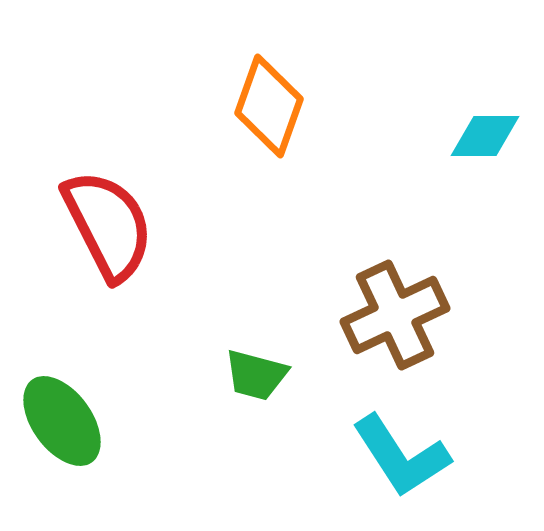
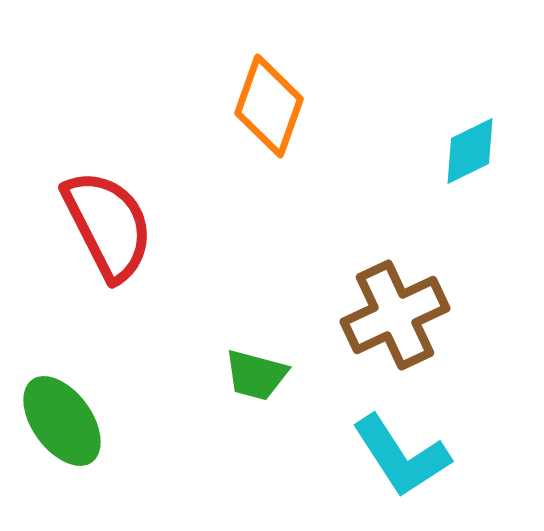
cyan diamond: moved 15 px left, 15 px down; rotated 26 degrees counterclockwise
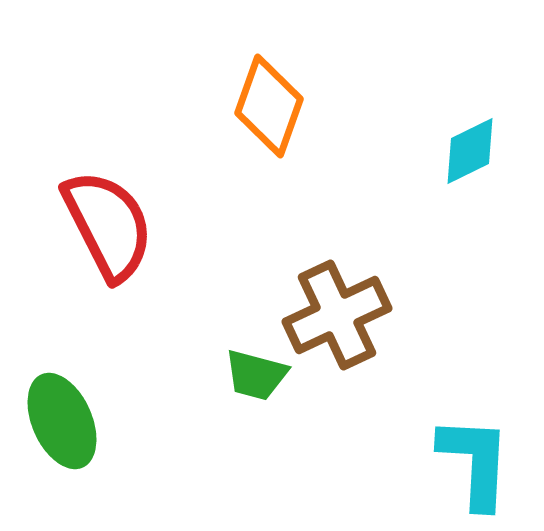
brown cross: moved 58 px left
green ellipse: rotated 12 degrees clockwise
cyan L-shape: moved 74 px right, 6 px down; rotated 144 degrees counterclockwise
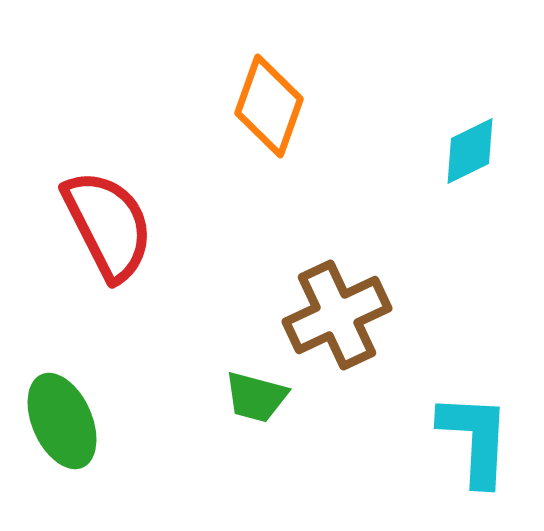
green trapezoid: moved 22 px down
cyan L-shape: moved 23 px up
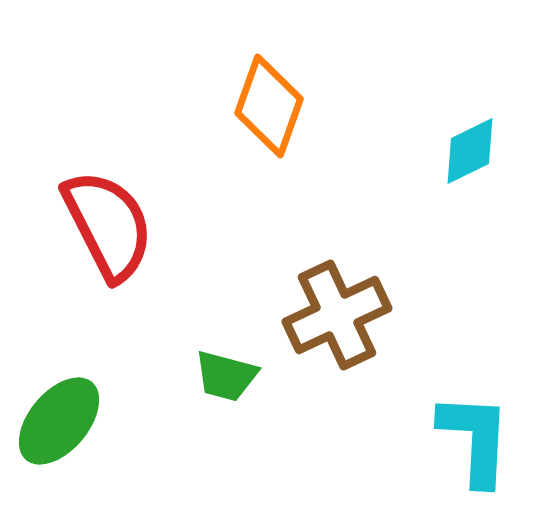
green trapezoid: moved 30 px left, 21 px up
green ellipse: moved 3 px left; rotated 64 degrees clockwise
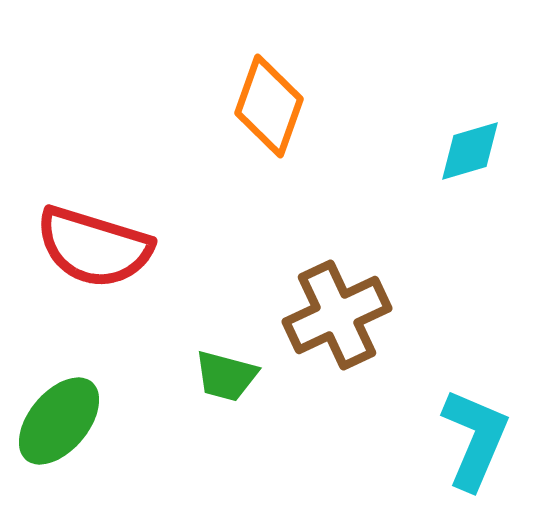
cyan diamond: rotated 10 degrees clockwise
red semicircle: moved 14 px left, 22 px down; rotated 134 degrees clockwise
cyan L-shape: rotated 20 degrees clockwise
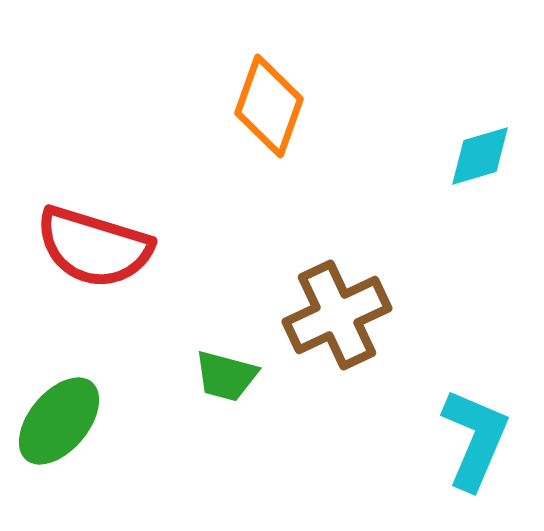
cyan diamond: moved 10 px right, 5 px down
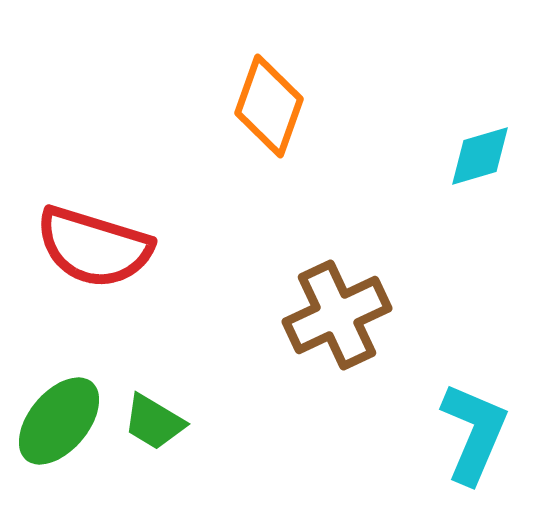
green trapezoid: moved 72 px left, 46 px down; rotated 16 degrees clockwise
cyan L-shape: moved 1 px left, 6 px up
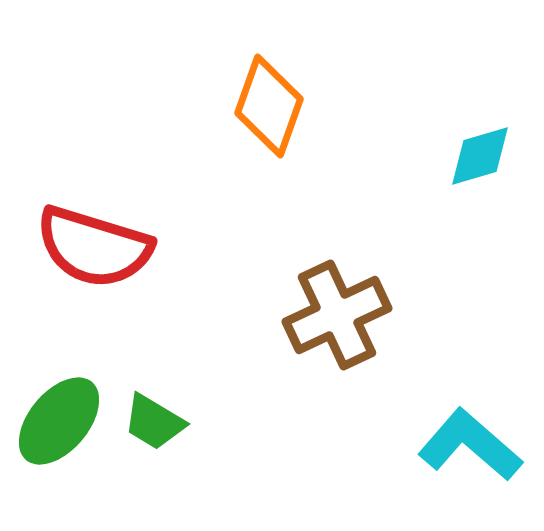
cyan L-shape: moved 4 px left, 12 px down; rotated 72 degrees counterclockwise
